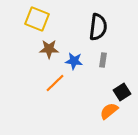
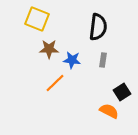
blue star: moved 2 px left, 1 px up
orange semicircle: rotated 66 degrees clockwise
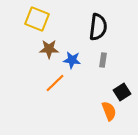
orange semicircle: rotated 42 degrees clockwise
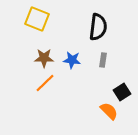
brown star: moved 5 px left, 9 px down
orange line: moved 10 px left
orange semicircle: rotated 24 degrees counterclockwise
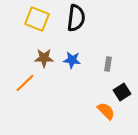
black semicircle: moved 22 px left, 9 px up
gray rectangle: moved 5 px right, 4 px down
orange line: moved 20 px left
orange semicircle: moved 3 px left
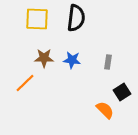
yellow square: rotated 20 degrees counterclockwise
gray rectangle: moved 2 px up
orange semicircle: moved 1 px left, 1 px up
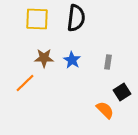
blue star: rotated 24 degrees clockwise
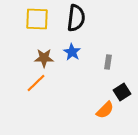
blue star: moved 8 px up
orange line: moved 11 px right
orange semicircle: rotated 90 degrees clockwise
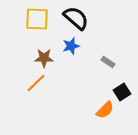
black semicircle: rotated 56 degrees counterclockwise
blue star: moved 1 px left, 6 px up; rotated 24 degrees clockwise
gray rectangle: rotated 64 degrees counterclockwise
